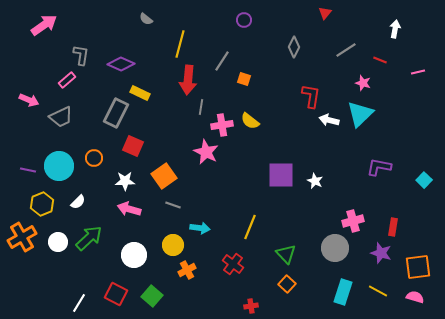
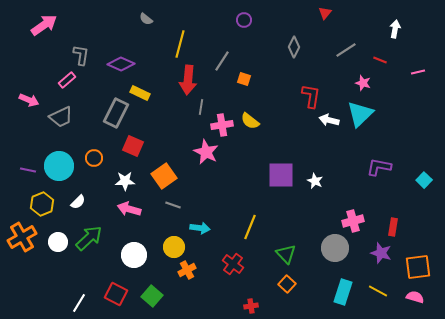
yellow circle at (173, 245): moved 1 px right, 2 px down
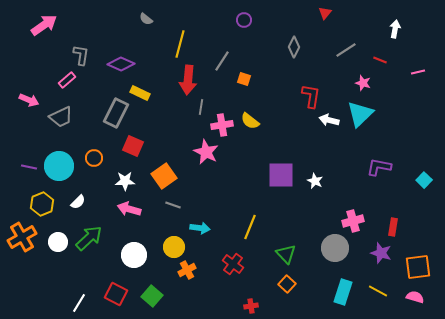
purple line at (28, 170): moved 1 px right, 3 px up
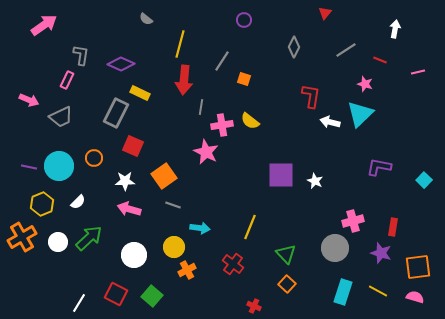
pink rectangle at (67, 80): rotated 24 degrees counterclockwise
red arrow at (188, 80): moved 4 px left
pink star at (363, 83): moved 2 px right, 1 px down
white arrow at (329, 120): moved 1 px right, 2 px down
red cross at (251, 306): moved 3 px right; rotated 32 degrees clockwise
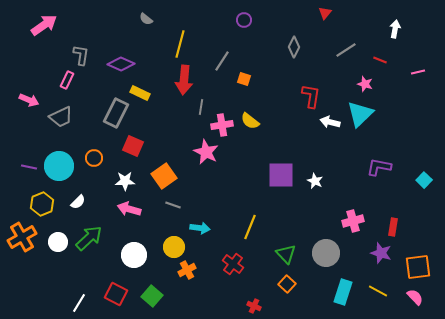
gray circle at (335, 248): moved 9 px left, 5 px down
pink semicircle at (415, 297): rotated 30 degrees clockwise
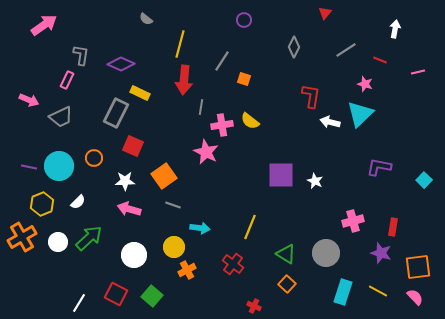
green triangle at (286, 254): rotated 15 degrees counterclockwise
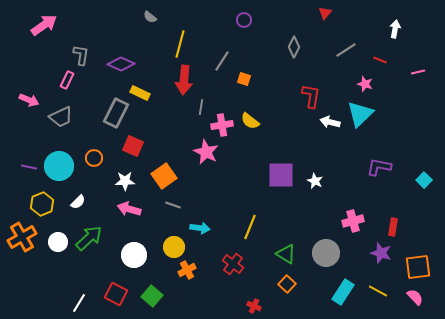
gray semicircle at (146, 19): moved 4 px right, 2 px up
cyan rectangle at (343, 292): rotated 15 degrees clockwise
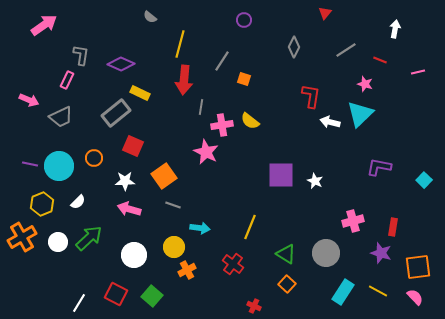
gray rectangle at (116, 113): rotated 24 degrees clockwise
purple line at (29, 167): moved 1 px right, 3 px up
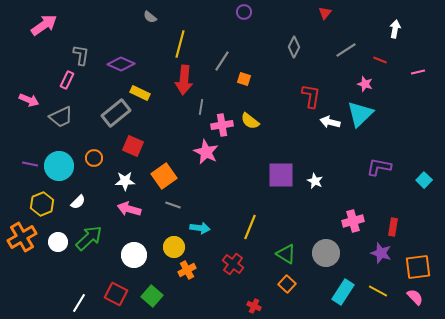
purple circle at (244, 20): moved 8 px up
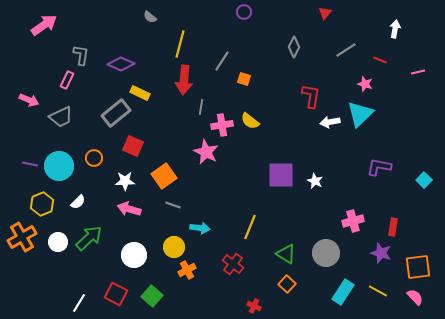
white arrow at (330, 122): rotated 24 degrees counterclockwise
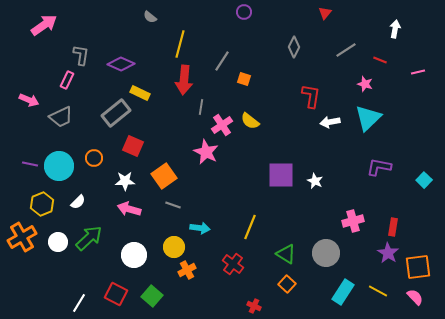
cyan triangle at (360, 114): moved 8 px right, 4 px down
pink cross at (222, 125): rotated 25 degrees counterclockwise
purple star at (381, 253): moved 7 px right; rotated 15 degrees clockwise
